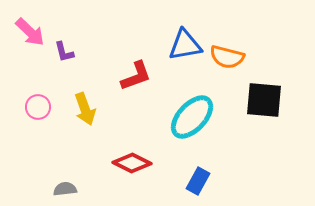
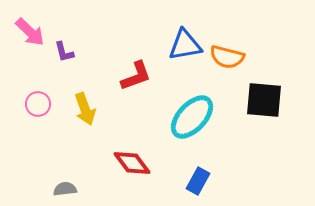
pink circle: moved 3 px up
red diamond: rotated 27 degrees clockwise
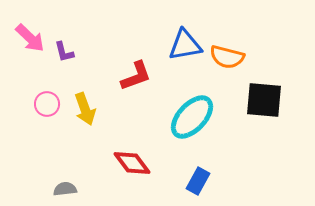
pink arrow: moved 6 px down
pink circle: moved 9 px right
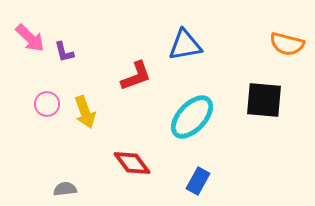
orange semicircle: moved 60 px right, 13 px up
yellow arrow: moved 3 px down
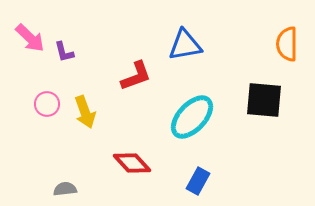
orange semicircle: rotated 76 degrees clockwise
red diamond: rotated 6 degrees counterclockwise
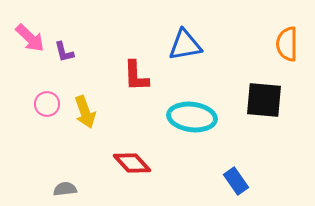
red L-shape: rotated 108 degrees clockwise
cyan ellipse: rotated 54 degrees clockwise
blue rectangle: moved 38 px right; rotated 64 degrees counterclockwise
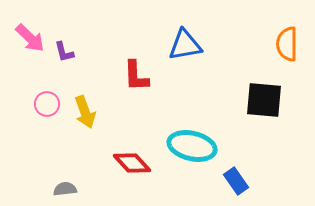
cyan ellipse: moved 29 px down; rotated 6 degrees clockwise
